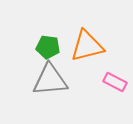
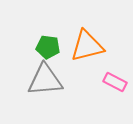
gray triangle: moved 5 px left
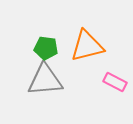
green pentagon: moved 2 px left, 1 px down
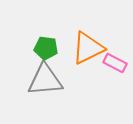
orange triangle: moved 1 px right, 2 px down; rotated 12 degrees counterclockwise
pink rectangle: moved 19 px up
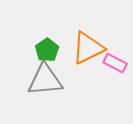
green pentagon: moved 1 px right, 2 px down; rotated 30 degrees clockwise
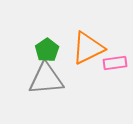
pink rectangle: rotated 35 degrees counterclockwise
gray triangle: moved 1 px right, 1 px up
